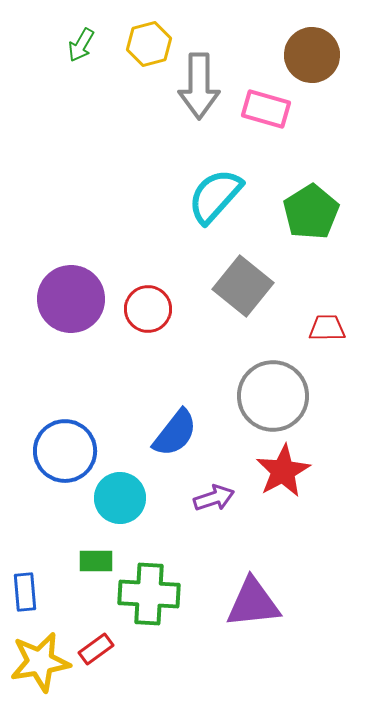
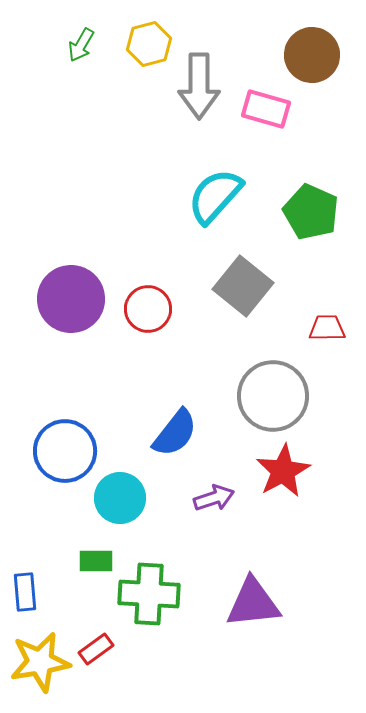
green pentagon: rotated 16 degrees counterclockwise
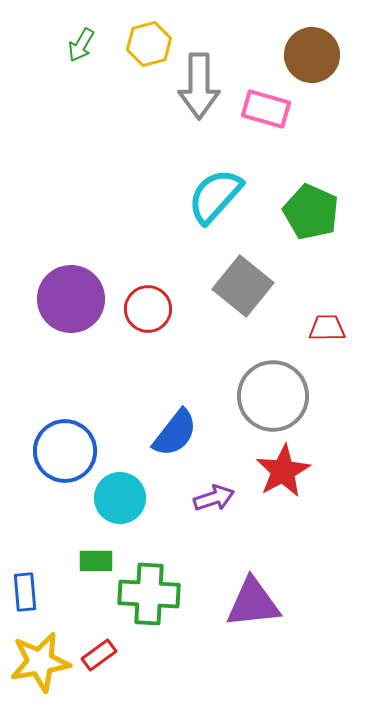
red rectangle: moved 3 px right, 6 px down
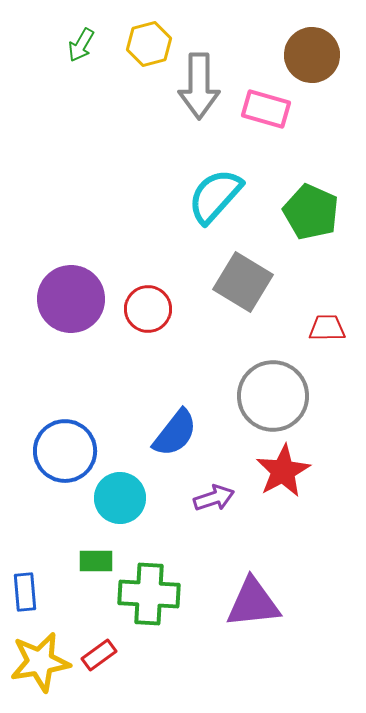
gray square: moved 4 px up; rotated 8 degrees counterclockwise
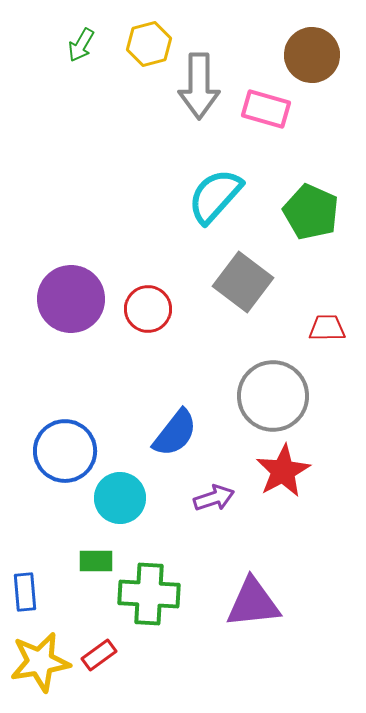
gray square: rotated 6 degrees clockwise
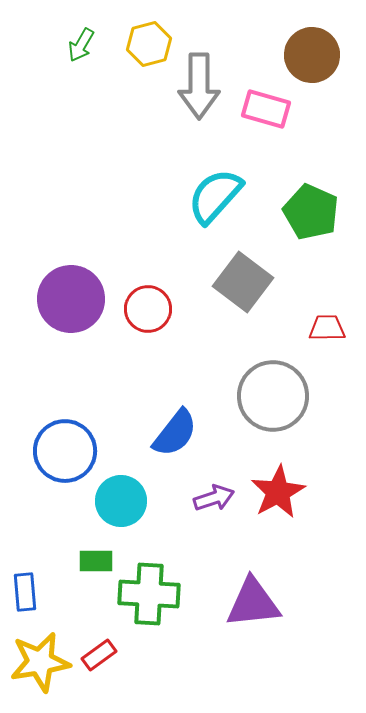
red star: moved 5 px left, 21 px down
cyan circle: moved 1 px right, 3 px down
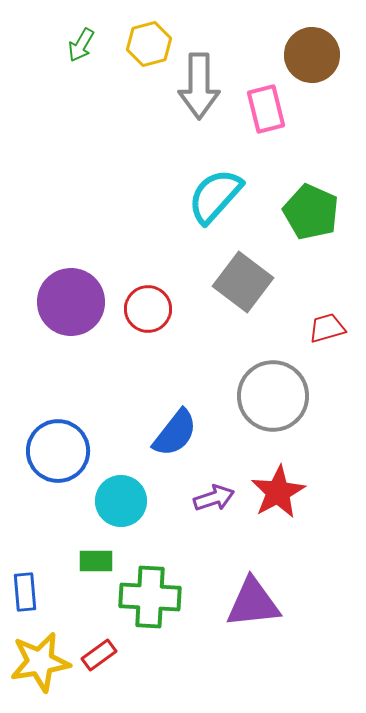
pink rectangle: rotated 60 degrees clockwise
purple circle: moved 3 px down
red trapezoid: rotated 15 degrees counterclockwise
blue circle: moved 7 px left
green cross: moved 1 px right, 3 px down
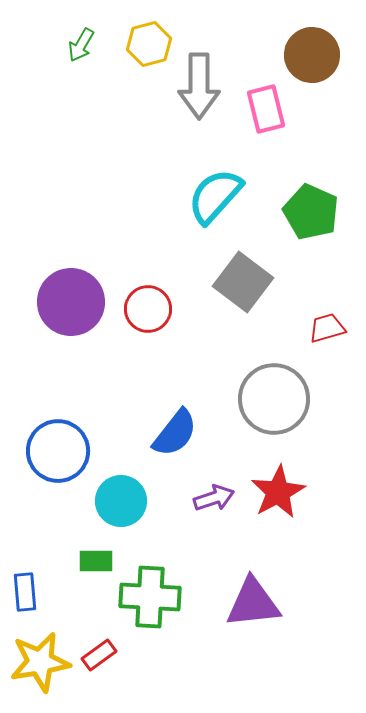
gray circle: moved 1 px right, 3 px down
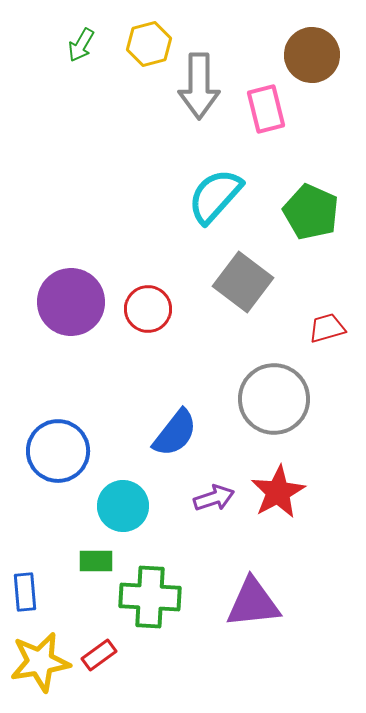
cyan circle: moved 2 px right, 5 px down
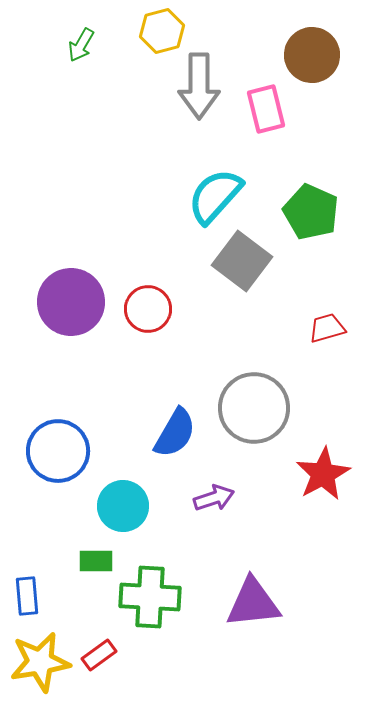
yellow hexagon: moved 13 px right, 13 px up
gray square: moved 1 px left, 21 px up
gray circle: moved 20 px left, 9 px down
blue semicircle: rotated 8 degrees counterclockwise
red star: moved 45 px right, 18 px up
blue rectangle: moved 2 px right, 4 px down
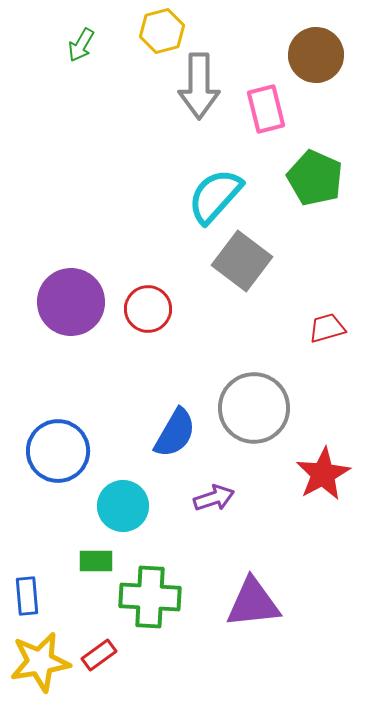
brown circle: moved 4 px right
green pentagon: moved 4 px right, 34 px up
